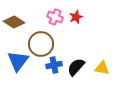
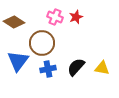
brown circle: moved 1 px right, 1 px up
blue cross: moved 6 px left, 4 px down
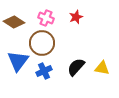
pink cross: moved 9 px left, 1 px down
blue cross: moved 4 px left, 2 px down; rotated 14 degrees counterclockwise
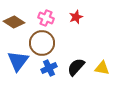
blue cross: moved 5 px right, 3 px up
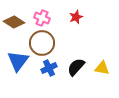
pink cross: moved 4 px left
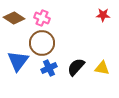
red star: moved 27 px right, 2 px up; rotated 24 degrees clockwise
brown diamond: moved 4 px up
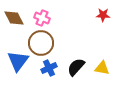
brown diamond: rotated 30 degrees clockwise
brown circle: moved 1 px left
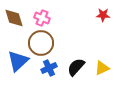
brown diamond: rotated 10 degrees clockwise
blue triangle: rotated 10 degrees clockwise
yellow triangle: rotated 35 degrees counterclockwise
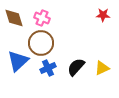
blue cross: moved 1 px left
